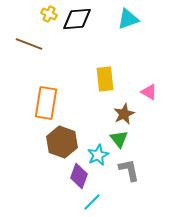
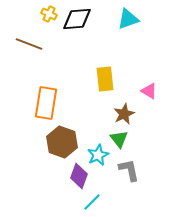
pink triangle: moved 1 px up
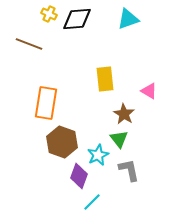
brown star: rotated 15 degrees counterclockwise
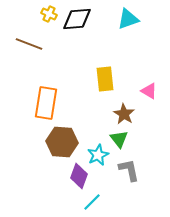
brown hexagon: rotated 16 degrees counterclockwise
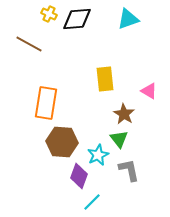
brown line: rotated 8 degrees clockwise
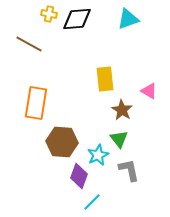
yellow cross: rotated 14 degrees counterclockwise
orange rectangle: moved 10 px left
brown star: moved 2 px left, 4 px up
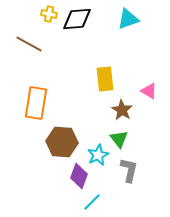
gray L-shape: rotated 25 degrees clockwise
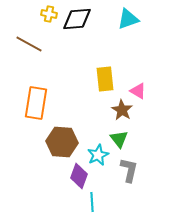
pink triangle: moved 11 px left
cyan line: rotated 48 degrees counterclockwise
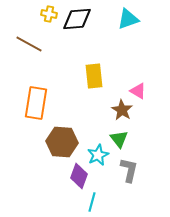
yellow rectangle: moved 11 px left, 3 px up
cyan line: rotated 18 degrees clockwise
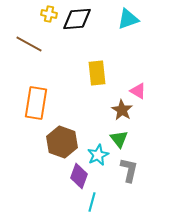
yellow rectangle: moved 3 px right, 3 px up
brown hexagon: rotated 16 degrees clockwise
